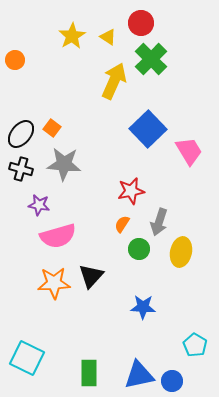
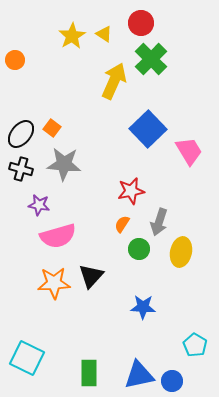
yellow triangle: moved 4 px left, 3 px up
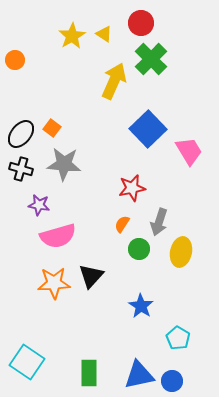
red star: moved 1 px right, 3 px up
blue star: moved 2 px left, 1 px up; rotated 30 degrees clockwise
cyan pentagon: moved 17 px left, 7 px up
cyan square: moved 4 px down; rotated 8 degrees clockwise
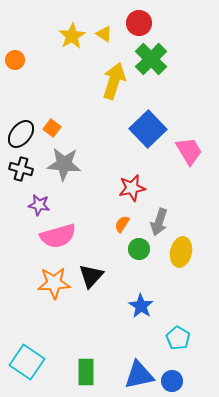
red circle: moved 2 px left
yellow arrow: rotated 6 degrees counterclockwise
green rectangle: moved 3 px left, 1 px up
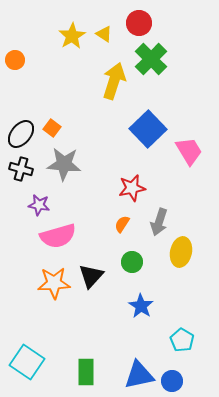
green circle: moved 7 px left, 13 px down
cyan pentagon: moved 4 px right, 2 px down
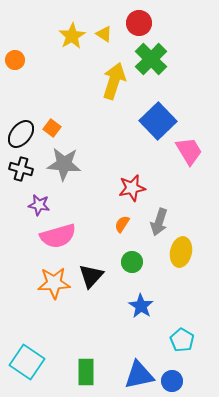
blue square: moved 10 px right, 8 px up
